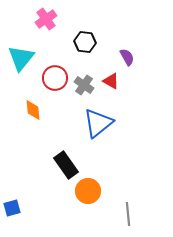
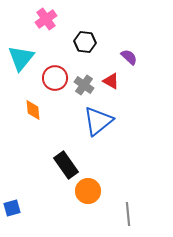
purple semicircle: moved 2 px right; rotated 18 degrees counterclockwise
blue triangle: moved 2 px up
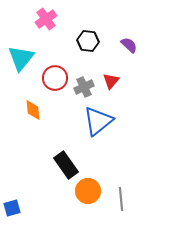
black hexagon: moved 3 px right, 1 px up
purple semicircle: moved 12 px up
red triangle: rotated 42 degrees clockwise
gray cross: moved 2 px down; rotated 30 degrees clockwise
gray line: moved 7 px left, 15 px up
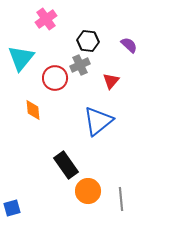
gray cross: moved 4 px left, 22 px up
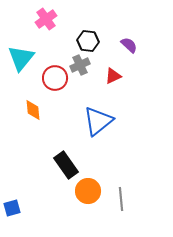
red triangle: moved 2 px right, 5 px up; rotated 24 degrees clockwise
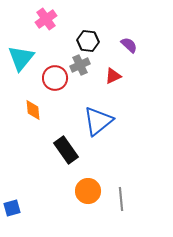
black rectangle: moved 15 px up
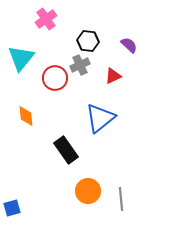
orange diamond: moved 7 px left, 6 px down
blue triangle: moved 2 px right, 3 px up
